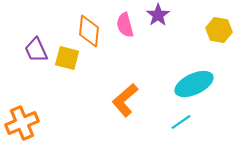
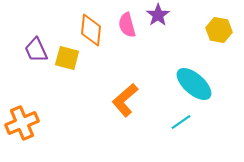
pink semicircle: moved 2 px right
orange diamond: moved 2 px right, 1 px up
cyan ellipse: rotated 66 degrees clockwise
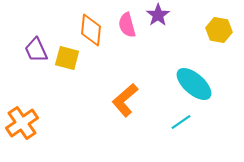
orange cross: rotated 12 degrees counterclockwise
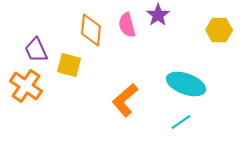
yellow hexagon: rotated 10 degrees counterclockwise
yellow square: moved 2 px right, 7 px down
cyan ellipse: moved 8 px left; rotated 21 degrees counterclockwise
orange cross: moved 4 px right, 37 px up; rotated 20 degrees counterclockwise
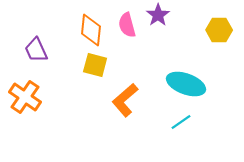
yellow square: moved 26 px right
orange cross: moved 1 px left, 11 px down
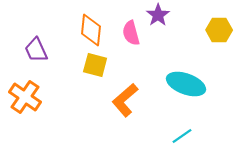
pink semicircle: moved 4 px right, 8 px down
cyan line: moved 1 px right, 14 px down
